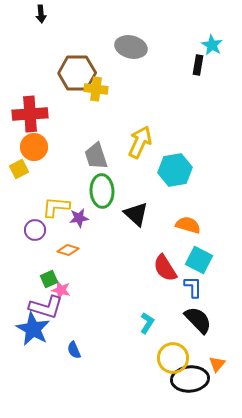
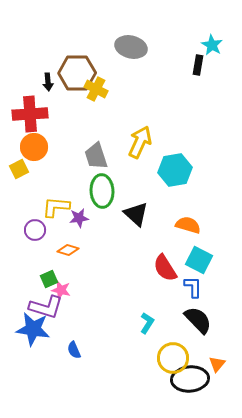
black arrow: moved 7 px right, 68 px down
yellow cross: rotated 20 degrees clockwise
blue star: rotated 20 degrees counterclockwise
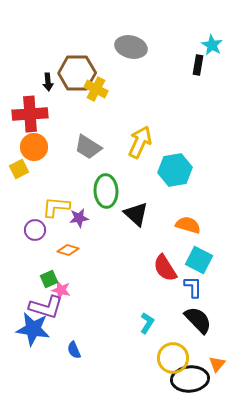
gray trapezoid: moved 8 px left, 9 px up; rotated 40 degrees counterclockwise
green ellipse: moved 4 px right
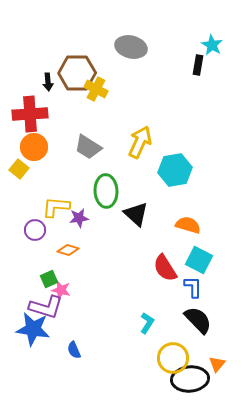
yellow square: rotated 24 degrees counterclockwise
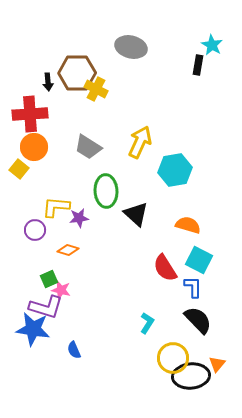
black ellipse: moved 1 px right, 3 px up
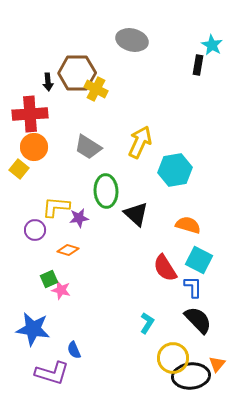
gray ellipse: moved 1 px right, 7 px up
purple L-shape: moved 6 px right, 66 px down
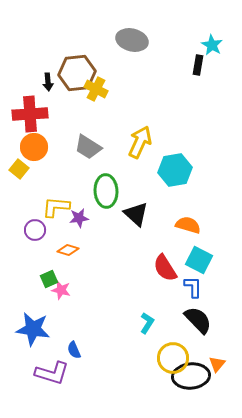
brown hexagon: rotated 6 degrees counterclockwise
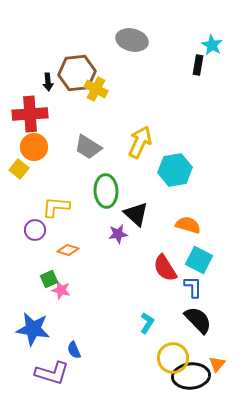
purple star: moved 39 px right, 16 px down
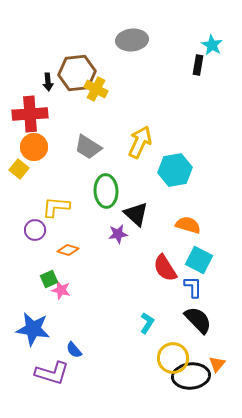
gray ellipse: rotated 20 degrees counterclockwise
blue semicircle: rotated 18 degrees counterclockwise
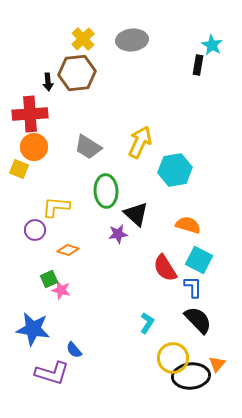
yellow cross: moved 13 px left, 50 px up; rotated 20 degrees clockwise
yellow square: rotated 18 degrees counterclockwise
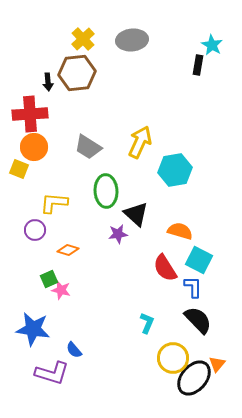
yellow L-shape: moved 2 px left, 4 px up
orange semicircle: moved 8 px left, 6 px down
cyan L-shape: rotated 10 degrees counterclockwise
black ellipse: moved 3 px right, 2 px down; rotated 45 degrees counterclockwise
